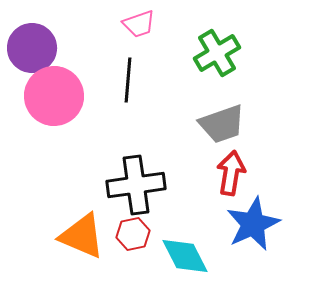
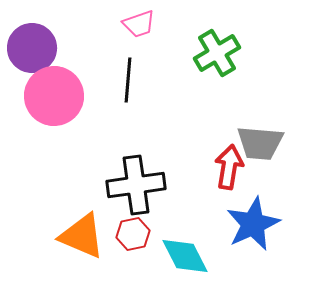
gray trapezoid: moved 38 px right, 19 px down; rotated 24 degrees clockwise
red arrow: moved 2 px left, 6 px up
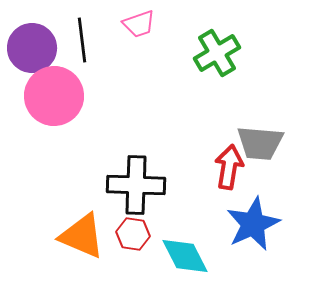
black line: moved 46 px left, 40 px up; rotated 12 degrees counterclockwise
black cross: rotated 10 degrees clockwise
red hexagon: rotated 20 degrees clockwise
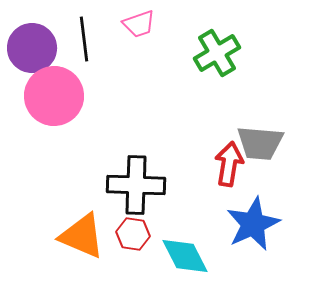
black line: moved 2 px right, 1 px up
red arrow: moved 3 px up
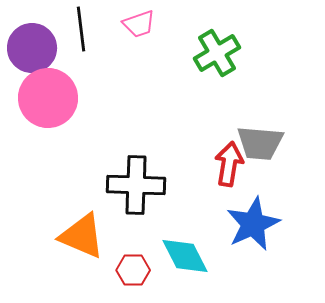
black line: moved 3 px left, 10 px up
pink circle: moved 6 px left, 2 px down
red hexagon: moved 36 px down; rotated 8 degrees counterclockwise
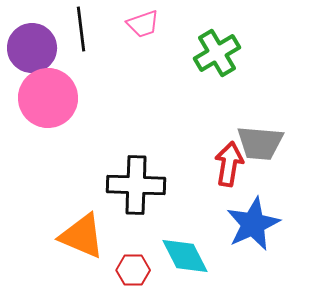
pink trapezoid: moved 4 px right
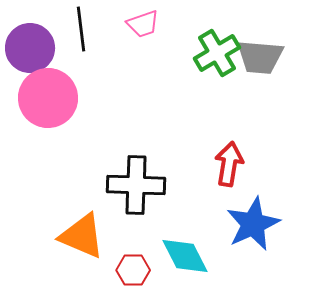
purple circle: moved 2 px left
gray trapezoid: moved 86 px up
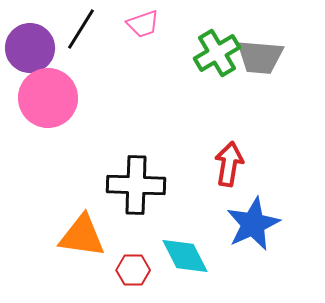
black line: rotated 39 degrees clockwise
orange triangle: rotated 15 degrees counterclockwise
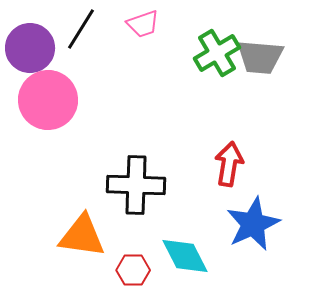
pink circle: moved 2 px down
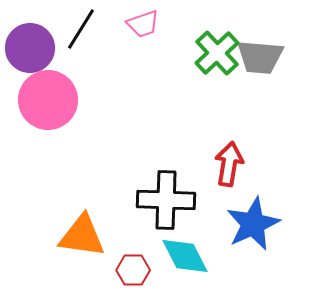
green cross: rotated 12 degrees counterclockwise
black cross: moved 30 px right, 15 px down
